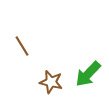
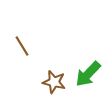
brown star: moved 3 px right
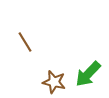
brown line: moved 3 px right, 4 px up
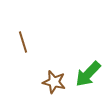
brown line: moved 2 px left; rotated 15 degrees clockwise
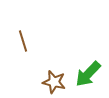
brown line: moved 1 px up
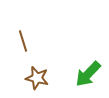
brown star: moved 17 px left, 4 px up
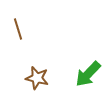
brown line: moved 5 px left, 12 px up
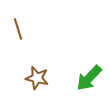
green arrow: moved 1 px right, 4 px down
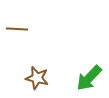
brown line: moved 1 px left; rotated 70 degrees counterclockwise
